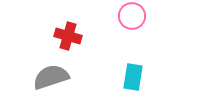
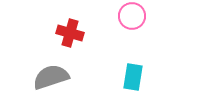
red cross: moved 2 px right, 3 px up
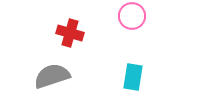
gray semicircle: moved 1 px right, 1 px up
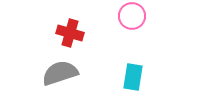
gray semicircle: moved 8 px right, 3 px up
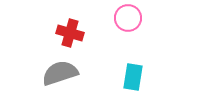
pink circle: moved 4 px left, 2 px down
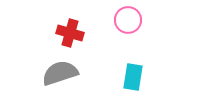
pink circle: moved 2 px down
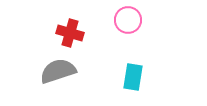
gray semicircle: moved 2 px left, 2 px up
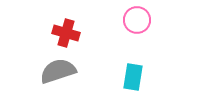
pink circle: moved 9 px right
red cross: moved 4 px left
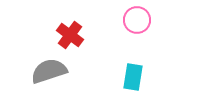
red cross: moved 4 px right, 2 px down; rotated 20 degrees clockwise
gray semicircle: moved 9 px left
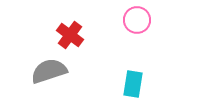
cyan rectangle: moved 7 px down
